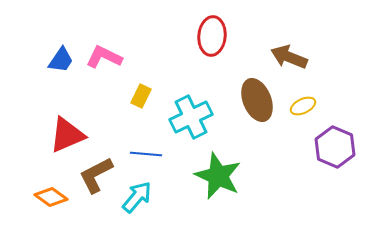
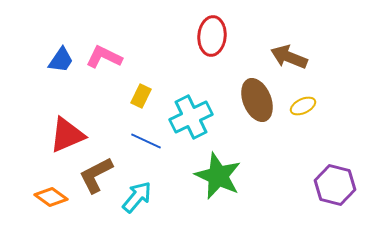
purple hexagon: moved 38 px down; rotated 9 degrees counterclockwise
blue line: moved 13 px up; rotated 20 degrees clockwise
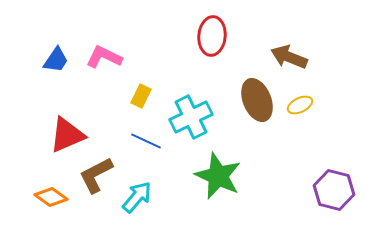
blue trapezoid: moved 5 px left
yellow ellipse: moved 3 px left, 1 px up
purple hexagon: moved 1 px left, 5 px down
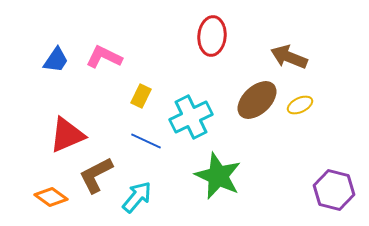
brown ellipse: rotated 69 degrees clockwise
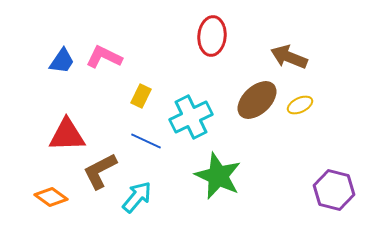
blue trapezoid: moved 6 px right, 1 px down
red triangle: rotated 21 degrees clockwise
brown L-shape: moved 4 px right, 4 px up
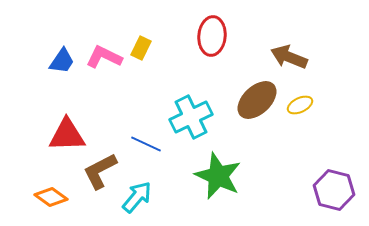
yellow rectangle: moved 48 px up
blue line: moved 3 px down
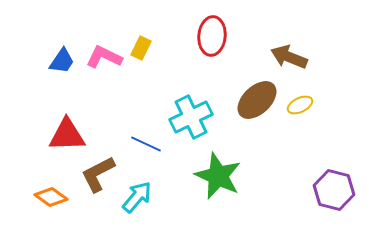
brown L-shape: moved 2 px left, 3 px down
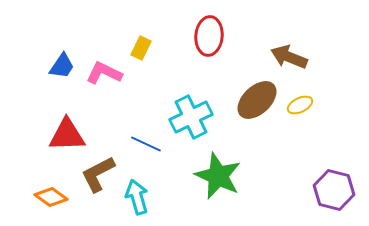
red ellipse: moved 3 px left
pink L-shape: moved 16 px down
blue trapezoid: moved 5 px down
cyan arrow: rotated 56 degrees counterclockwise
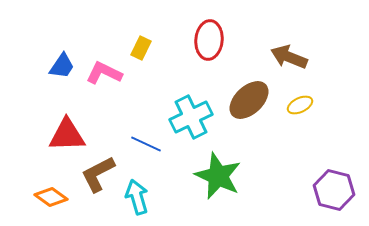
red ellipse: moved 4 px down
brown ellipse: moved 8 px left
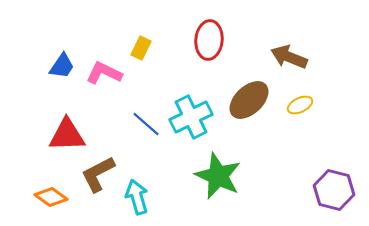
blue line: moved 20 px up; rotated 16 degrees clockwise
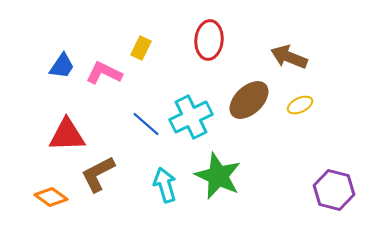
cyan arrow: moved 28 px right, 12 px up
